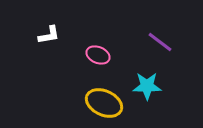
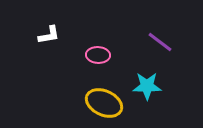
pink ellipse: rotated 20 degrees counterclockwise
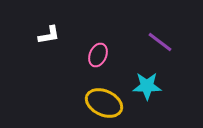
pink ellipse: rotated 70 degrees counterclockwise
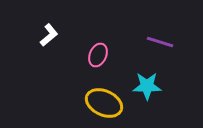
white L-shape: rotated 30 degrees counterclockwise
purple line: rotated 20 degrees counterclockwise
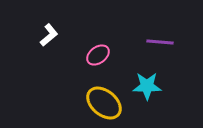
purple line: rotated 12 degrees counterclockwise
pink ellipse: rotated 30 degrees clockwise
yellow ellipse: rotated 15 degrees clockwise
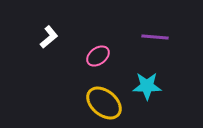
white L-shape: moved 2 px down
purple line: moved 5 px left, 5 px up
pink ellipse: moved 1 px down
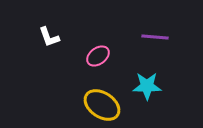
white L-shape: rotated 110 degrees clockwise
yellow ellipse: moved 2 px left, 2 px down; rotated 6 degrees counterclockwise
